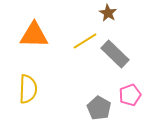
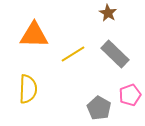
yellow line: moved 12 px left, 13 px down
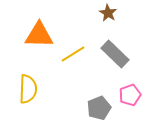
orange triangle: moved 5 px right
gray pentagon: rotated 20 degrees clockwise
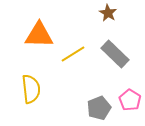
yellow semicircle: moved 3 px right; rotated 8 degrees counterclockwise
pink pentagon: moved 5 px down; rotated 20 degrees counterclockwise
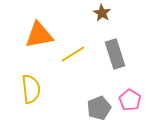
brown star: moved 6 px left
orange triangle: rotated 12 degrees counterclockwise
gray rectangle: rotated 28 degrees clockwise
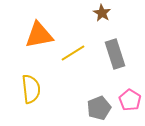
yellow line: moved 1 px up
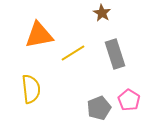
pink pentagon: moved 1 px left
